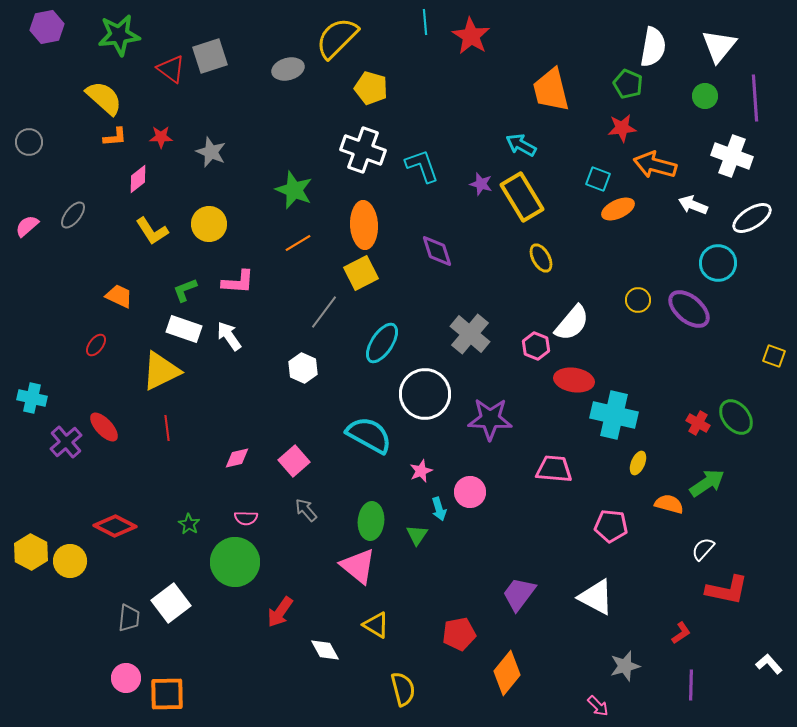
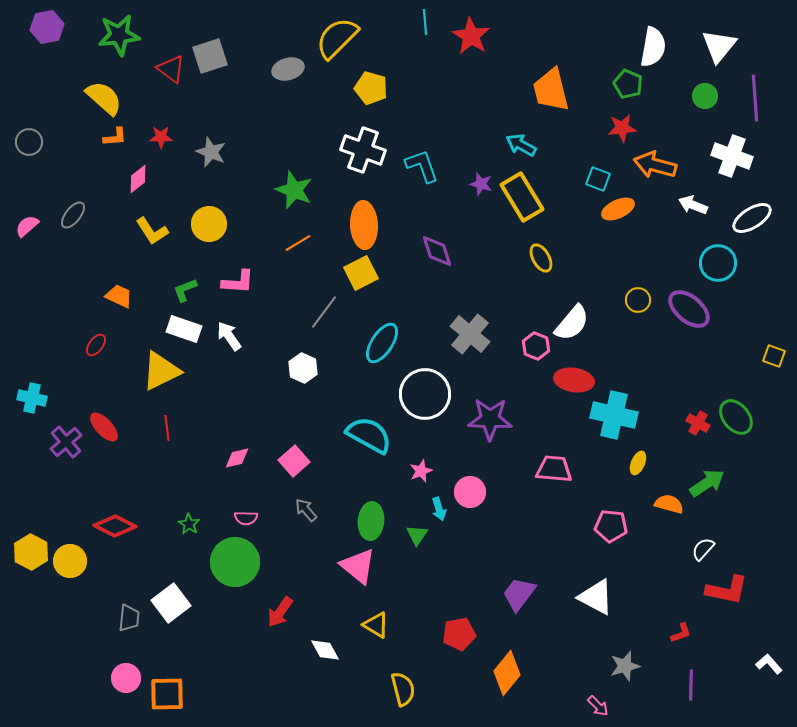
red L-shape at (681, 633): rotated 15 degrees clockwise
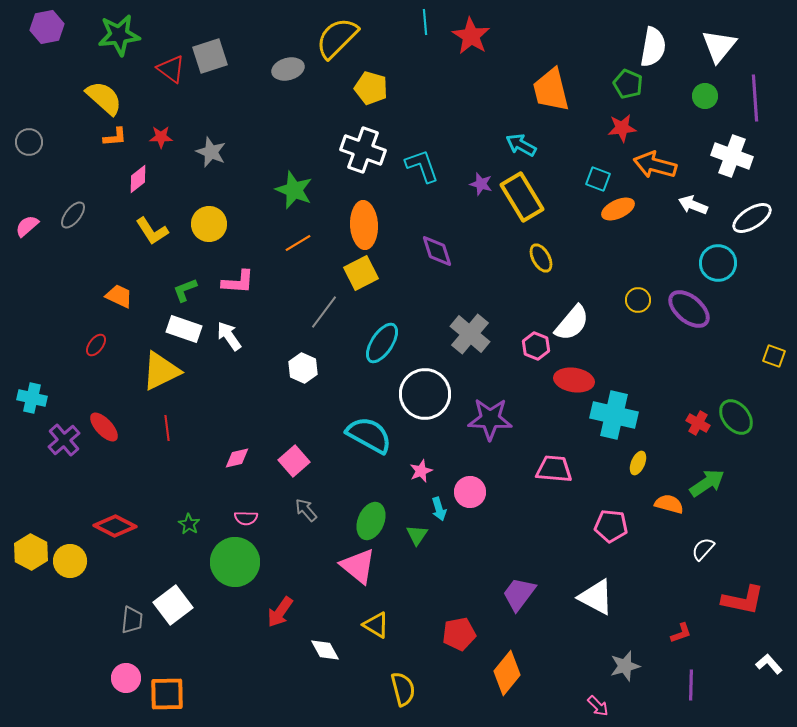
purple cross at (66, 442): moved 2 px left, 2 px up
green ellipse at (371, 521): rotated 18 degrees clockwise
red L-shape at (727, 590): moved 16 px right, 10 px down
white square at (171, 603): moved 2 px right, 2 px down
gray trapezoid at (129, 618): moved 3 px right, 2 px down
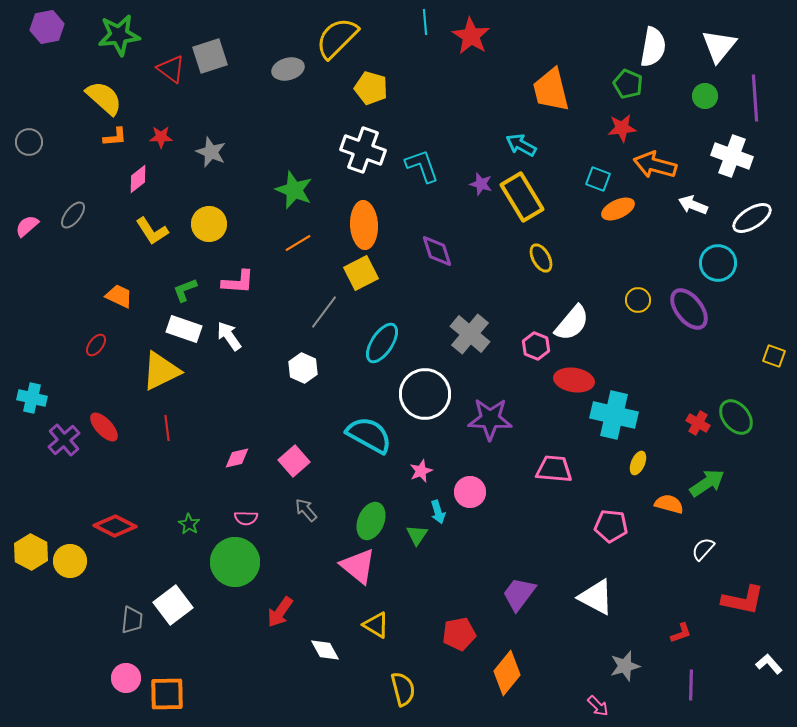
purple ellipse at (689, 309): rotated 12 degrees clockwise
cyan arrow at (439, 509): moved 1 px left, 3 px down
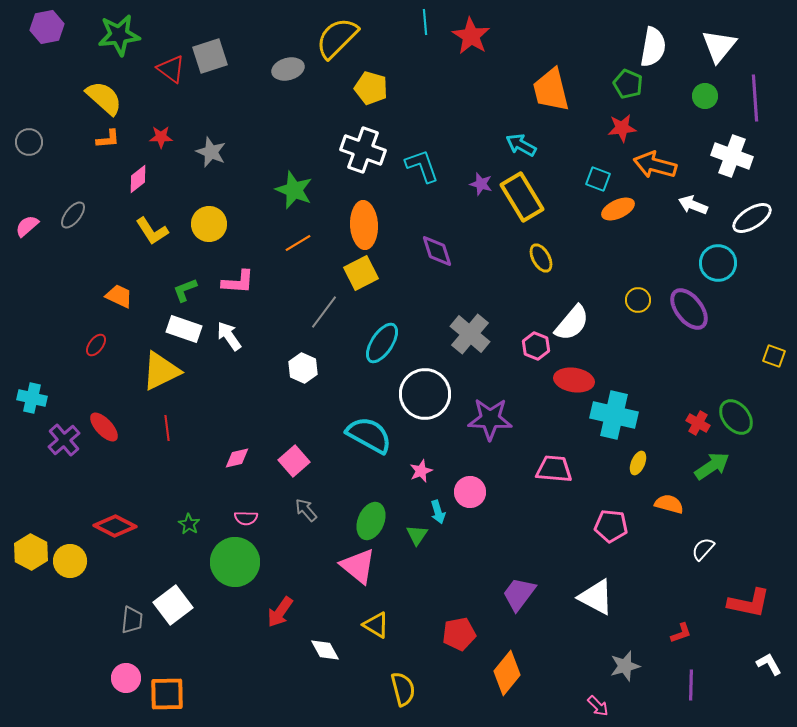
orange L-shape at (115, 137): moved 7 px left, 2 px down
green arrow at (707, 483): moved 5 px right, 17 px up
red L-shape at (743, 600): moved 6 px right, 3 px down
white L-shape at (769, 664): rotated 12 degrees clockwise
